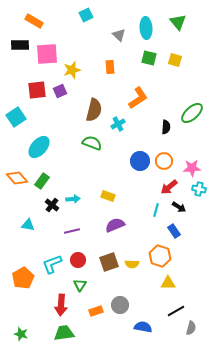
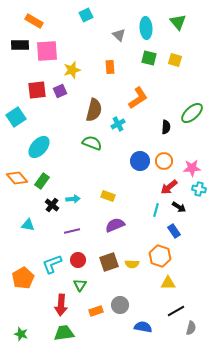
pink square at (47, 54): moved 3 px up
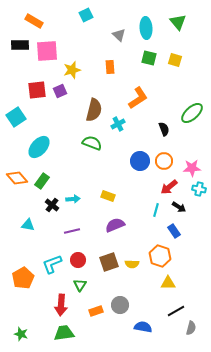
black semicircle at (166, 127): moved 2 px left, 2 px down; rotated 24 degrees counterclockwise
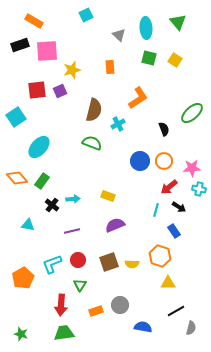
black rectangle at (20, 45): rotated 18 degrees counterclockwise
yellow square at (175, 60): rotated 16 degrees clockwise
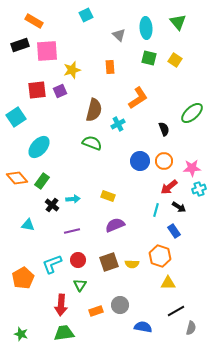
cyan cross at (199, 189): rotated 32 degrees counterclockwise
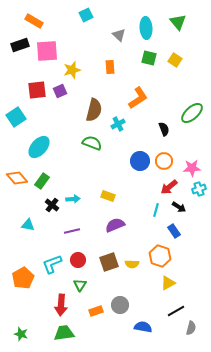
yellow triangle at (168, 283): rotated 28 degrees counterclockwise
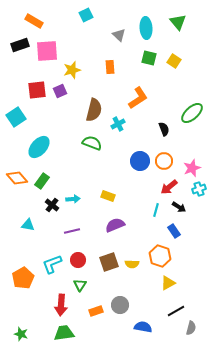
yellow square at (175, 60): moved 1 px left, 1 px down
pink star at (192, 168): rotated 18 degrees counterclockwise
